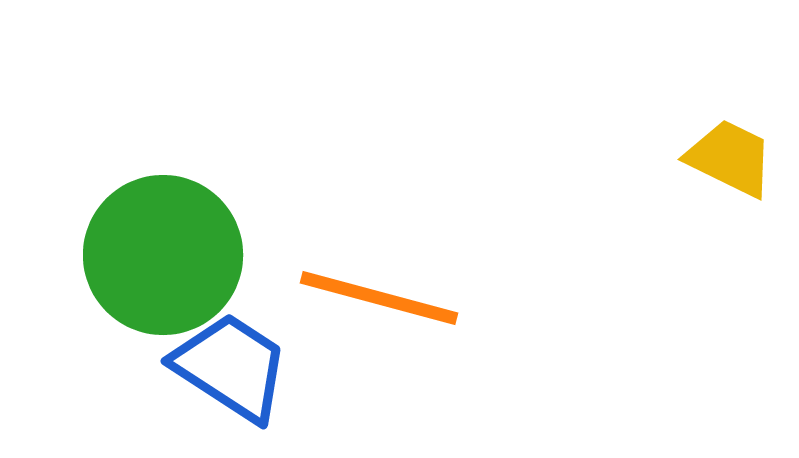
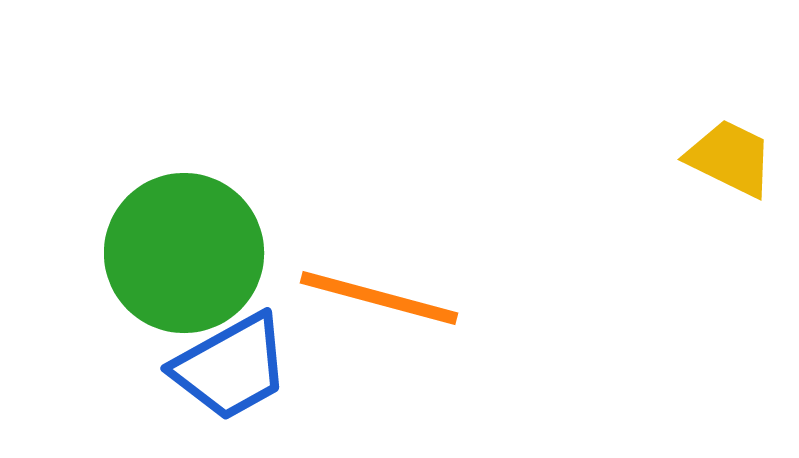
green circle: moved 21 px right, 2 px up
blue trapezoid: rotated 118 degrees clockwise
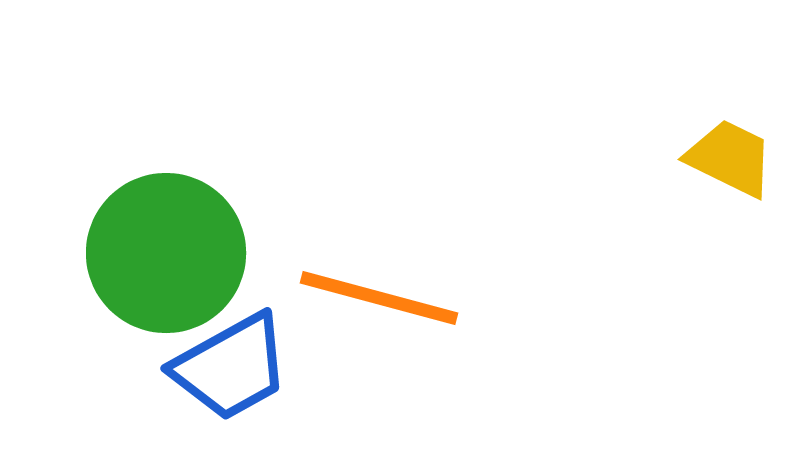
green circle: moved 18 px left
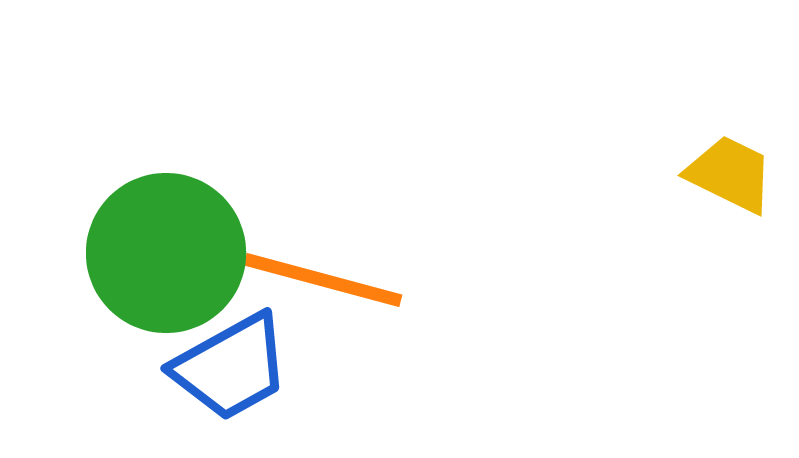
yellow trapezoid: moved 16 px down
orange line: moved 56 px left, 18 px up
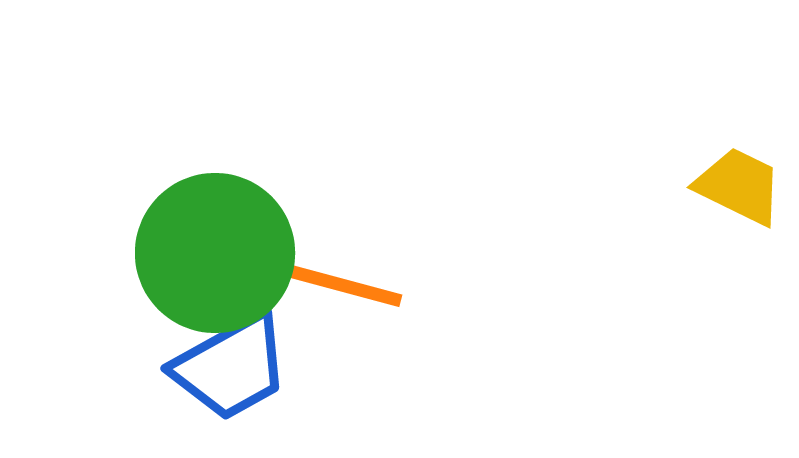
yellow trapezoid: moved 9 px right, 12 px down
green circle: moved 49 px right
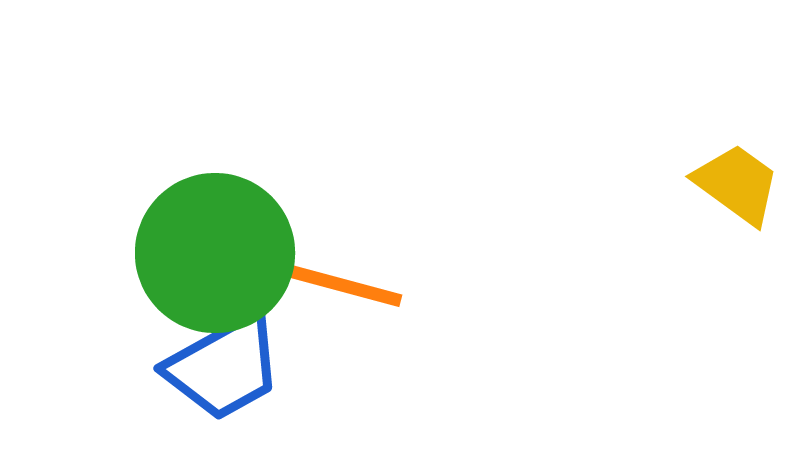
yellow trapezoid: moved 2 px left, 2 px up; rotated 10 degrees clockwise
blue trapezoid: moved 7 px left
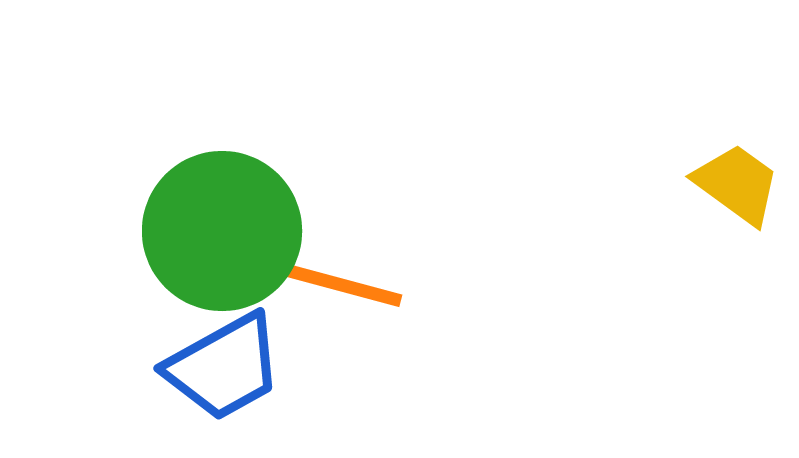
green circle: moved 7 px right, 22 px up
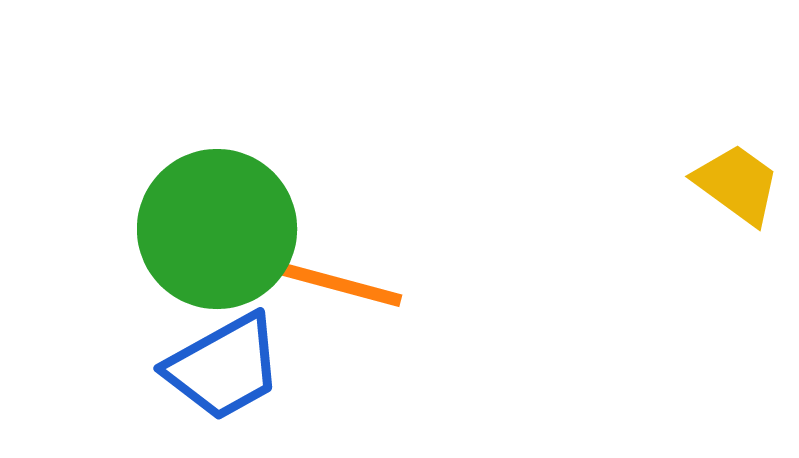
green circle: moved 5 px left, 2 px up
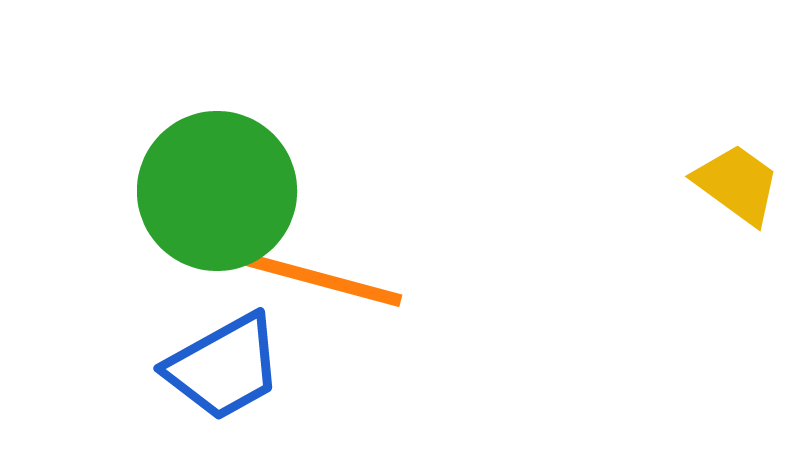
green circle: moved 38 px up
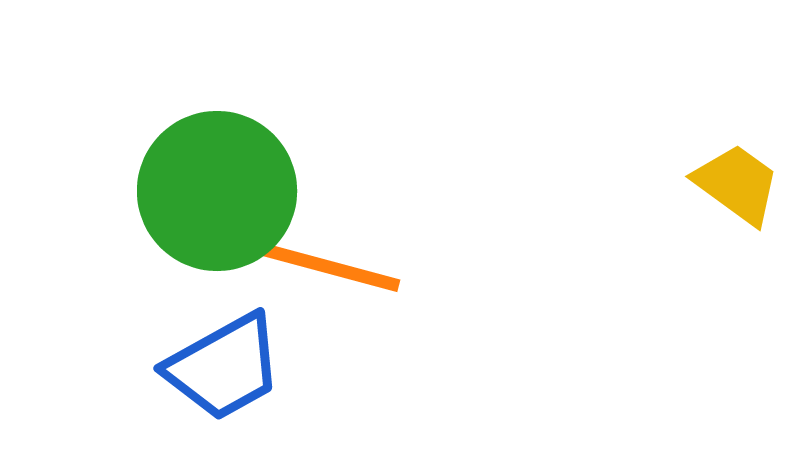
orange line: moved 2 px left, 15 px up
